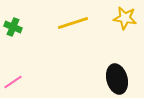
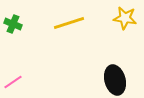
yellow line: moved 4 px left
green cross: moved 3 px up
black ellipse: moved 2 px left, 1 px down
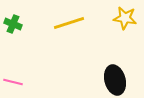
pink line: rotated 48 degrees clockwise
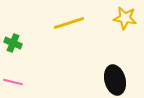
green cross: moved 19 px down
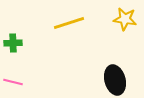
yellow star: moved 1 px down
green cross: rotated 24 degrees counterclockwise
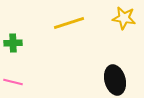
yellow star: moved 1 px left, 1 px up
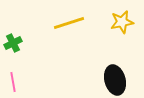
yellow star: moved 2 px left, 4 px down; rotated 20 degrees counterclockwise
green cross: rotated 24 degrees counterclockwise
pink line: rotated 66 degrees clockwise
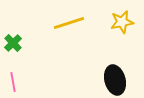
green cross: rotated 18 degrees counterclockwise
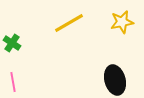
yellow line: rotated 12 degrees counterclockwise
green cross: moved 1 px left; rotated 12 degrees counterclockwise
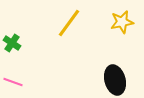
yellow line: rotated 24 degrees counterclockwise
pink line: rotated 60 degrees counterclockwise
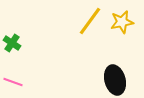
yellow line: moved 21 px right, 2 px up
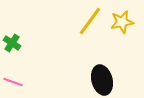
black ellipse: moved 13 px left
